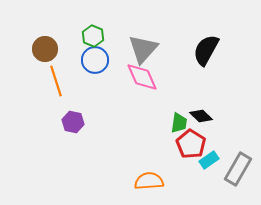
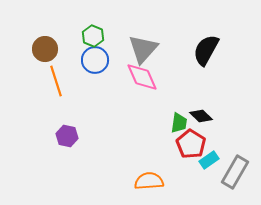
purple hexagon: moved 6 px left, 14 px down
gray rectangle: moved 3 px left, 3 px down
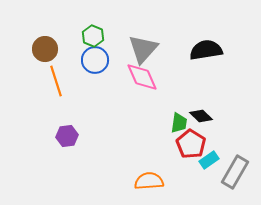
black semicircle: rotated 52 degrees clockwise
purple hexagon: rotated 20 degrees counterclockwise
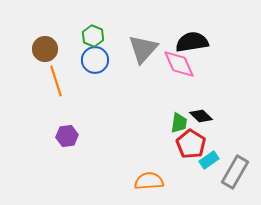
black semicircle: moved 14 px left, 8 px up
pink diamond: moved 37 px right, 13 px up
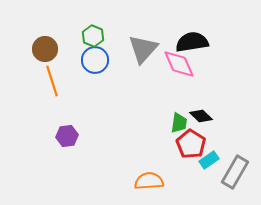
orange line: moved 4 px left
